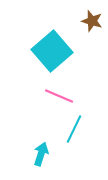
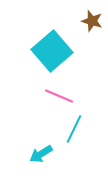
cyan arrow: rotated 140 degrees counterclockwise
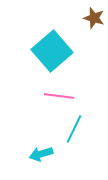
brown star: moved 2 px right, 3 px up
pink line: rotated 16 degrees counterclockwise
cyan arrow: rotated 15 degrees clockwise
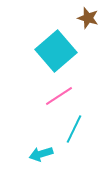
brown star: moved 6 px left
cyan square: moved 4 px right
pink line: rotated 40 degrees counterclockwise
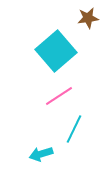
brown star: rotated 25 degrees counterclockwise
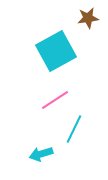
cyan square: rotated 12 degrees clockwise
pink line: moved 4 px left, 4 px down
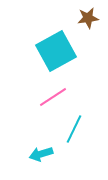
pink line: moved 2 px left, 3 px up
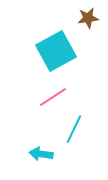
cyan arrow: rotated 25 degrees clockwise
